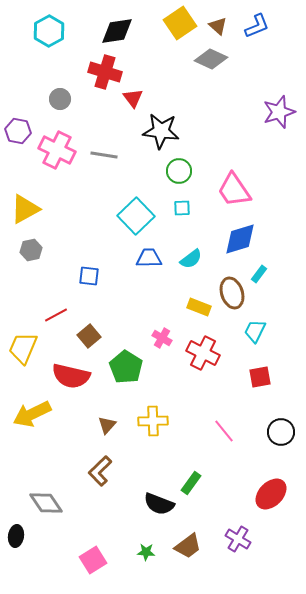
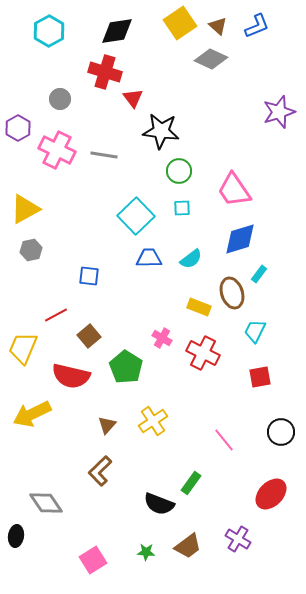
purple hexagon at (18, 131): moved 3 px up; rotated 20 degrees clockwise
yellow cross at (153, 421): rotated 32 degrees counterclockwise
pink line at (224, 431): moved 9 px down
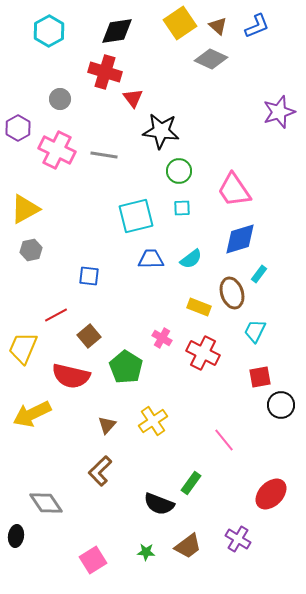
cyan square at (136, 216): rotated 30 degrees clockwise
blue trapezoid at (149, 258): moved 2 px right, 1 px down
black circle at (281, 432): moved 27 px up
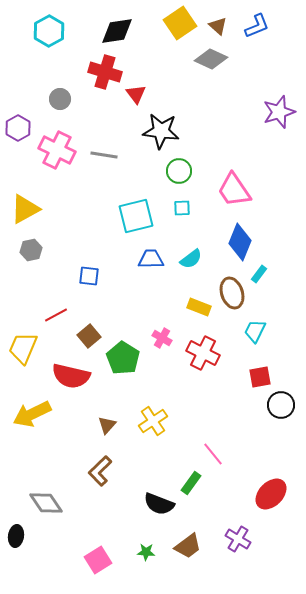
red triangle at (133, 98): moved 3 px right, 4 px up
blue diamond at (240, 239): moved 3 px down; rotated 51 degrees counterclockwise
green pentagon at (126, 367): moved 3 px left, 9 px up
pink line at (224, 440): moved 11 px left, 14 px down
pink square at (93, 560): moved 5 px right
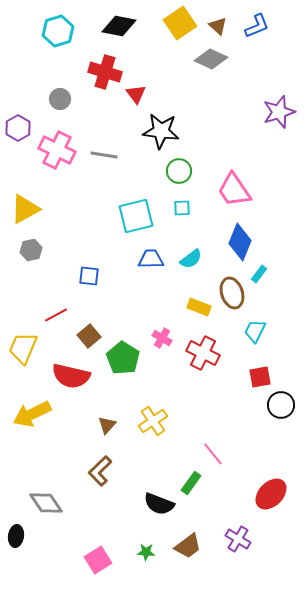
cyan hexagon at (49, 31): moved 9 px right; rotated 12 degrees clockwise
black diamond at (117, 31): moved 2 px right, 5 px up; rotated 20 degrees clockwise
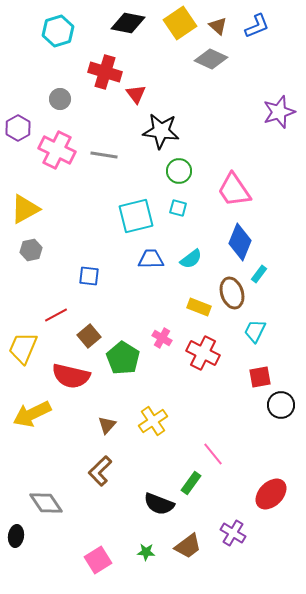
black diamond at (119, 26): moved 9 px right, 3 px up
cyan square at (182, 208): moved 4 px left; rotated 18 degrees clockwise
purple cross at (238, 539): moved 5 px left, 6 px up
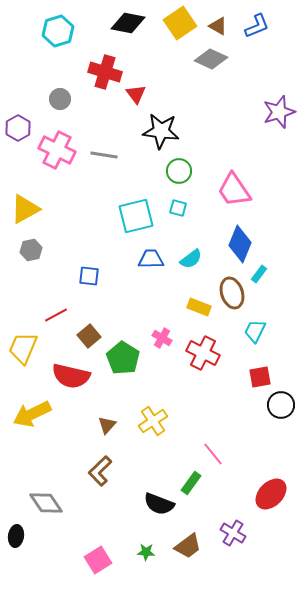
brown triangle at (218, 26): rotated 12 degrees counterclockwise
blue diamond at (240, 242): moved 2 px down
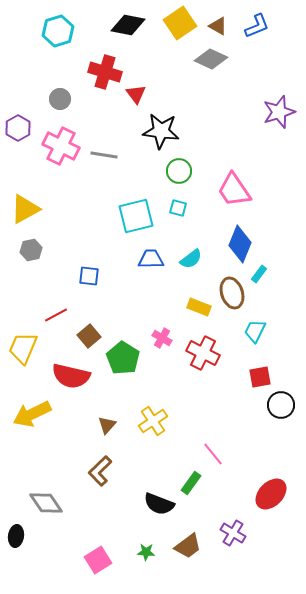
black diamond at (128, 23): moved 2 px down
pink cross at (57, 150): moved 4 px right, 4 px up
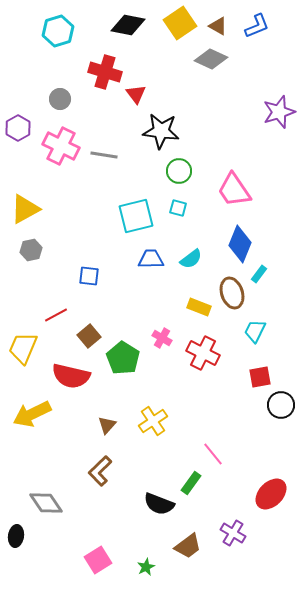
green star at (146, 552): moved 15 px down; rotated 30 degrees counterclockwise
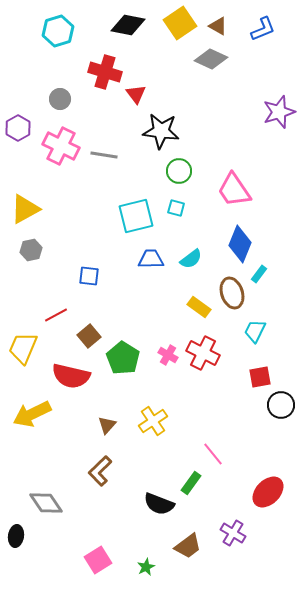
blue L-shape at (257, 26): moved 6 px right, 3 px down
cyan square at (178, 208): moved 2 px left
yellow rectangle at (199, 307): rotated 15 degrees clockwise
pink cross at (162, 338): moved 6 px right, 17 px down
red ellipse at (271, 494): moved 3 px left, 2 px up
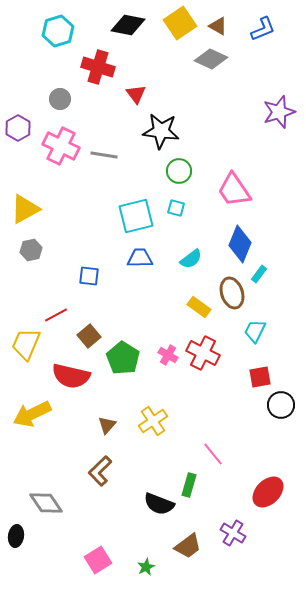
red cross at (105, 72): moved 7 px left, 5 px up
blue trapezoid at (151, 259): moved 11 px left, 1 px up
yellow trapezoid at (23, 348): moved 3 px right, 4 px up
green rectangle at (191, 483): moved 2 px left, 2 px down; rotated 20 degrees counterclockwise
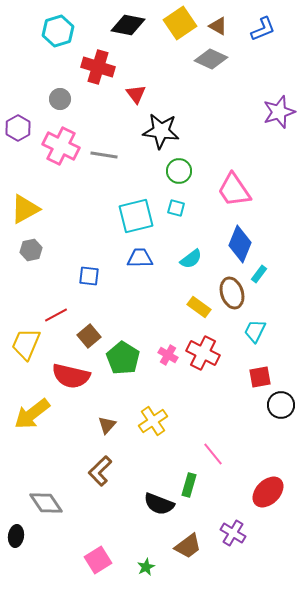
yellow arrow at (32, 414): rotated 12 degrees counterclockwise
